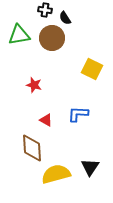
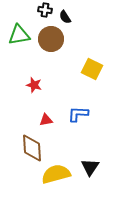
black semicircle: moved 1 px up
brown circle: moved 1 px left, 1 px down
red triangle: rotated 40 degrees counterclockwise
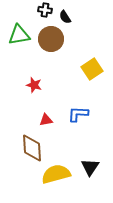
yellow square: rotated 30 degrees clockwise
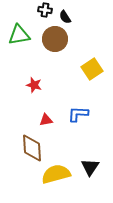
brown circle: moved 4 px right
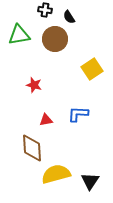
black semicircle: moved 4 px right
black triangle: moved 14 px down
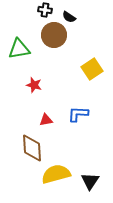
black semicircle: rotated 24 degrees counterclockwise
green triangle: moved 14 px down
brown circle: moved 1 px left, 4 px up
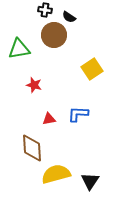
red triangle: moved 3 px right, 1 px up
